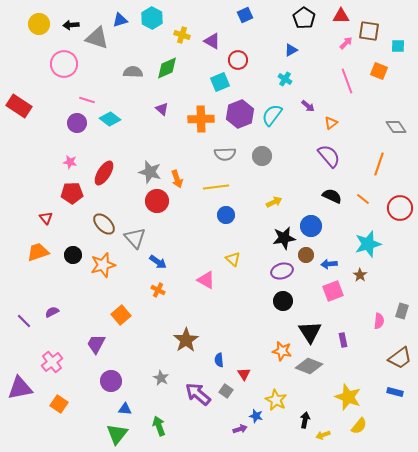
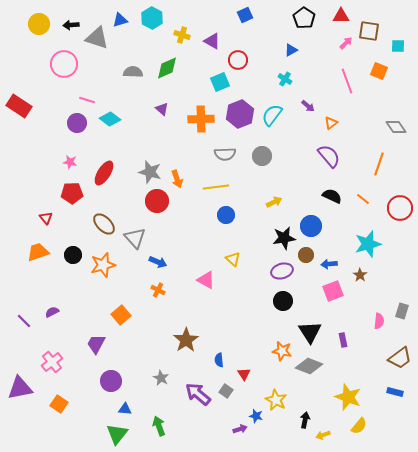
blue arrow at (158, 262): rotated 12 degrees counterclockwise
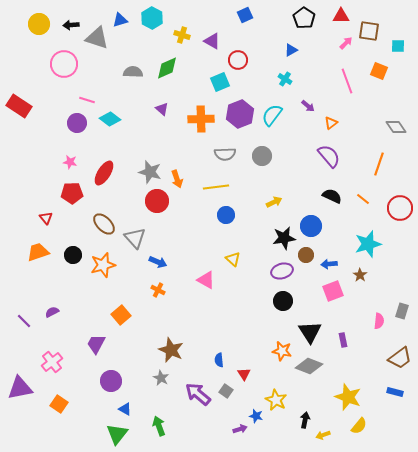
brown star at (186, 340): moved 15 px left, 10 px down; rotated 15 degrees counterclockwise
blue triangle at (125, 409): rotated 24 degrees clockwise
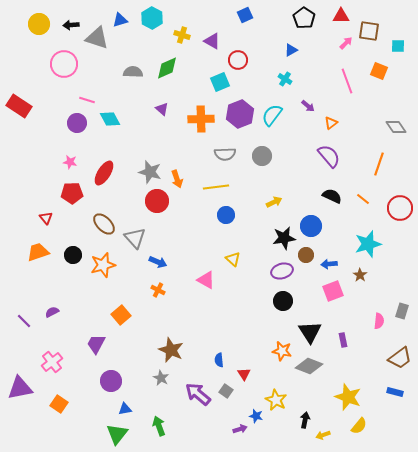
cyan diamond at (110, 119): rotated 25 degrees clockwise
blue triangle at (125, 409): rotated 40 degrees counterclockwise
